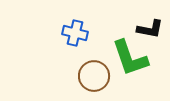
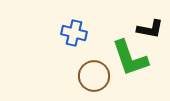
blue cross: moved 1 px left
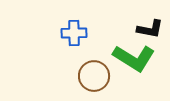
blue cross: rotated 15 degrees counterclockwise
green L-shape: moved 4 px right; rotated 39 degrees counterclockwise
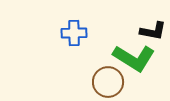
black L-shape: moved 3 px right, 2 px down
brown circle: moved 14 px right, 6 px down
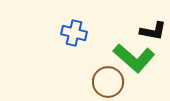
blue cross: rotated 15 degrees clockwise
green L-shape: rotated 9 degrees clockwise
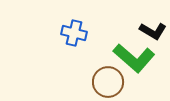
black L-shape: rotated 20 degrees clockwise
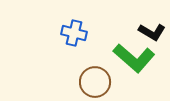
black L-shape: moved 1 px left, 1 px down
brown circle: moved 13 px left
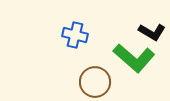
blue cross: moved 1 px right, 2 px down
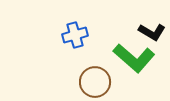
blue cross: rotated 30 degrees counterclockwise
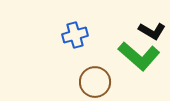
black L-shape: moved 1 px up
green L-shape: moved 5 px right, 2 px up
